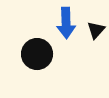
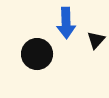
black triangle: moved 10 px down
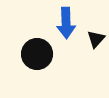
black triangle: moved 1 px up
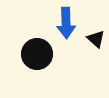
black triangle: rotated 30 degrees counterclockwise
